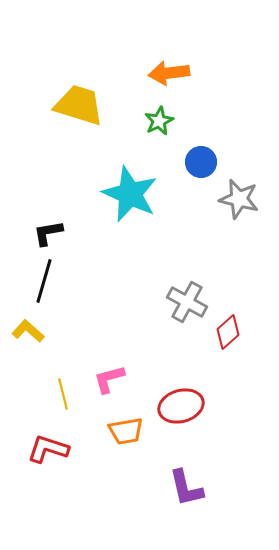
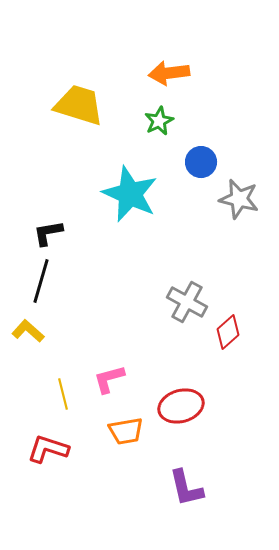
black line: moved 3 px left
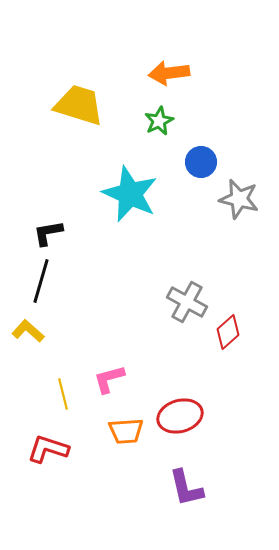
red ellipse: moved 1 px left, 10 px down
orange trapezoid: rotated 6 degrees clockwise
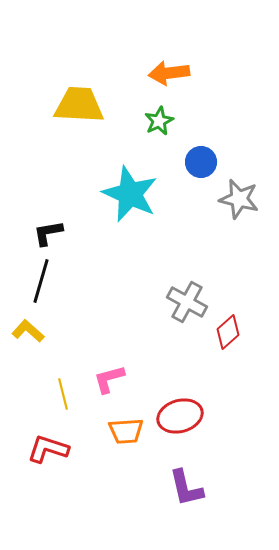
yellow trapezoid: rotated 14 degrees counterclockwise
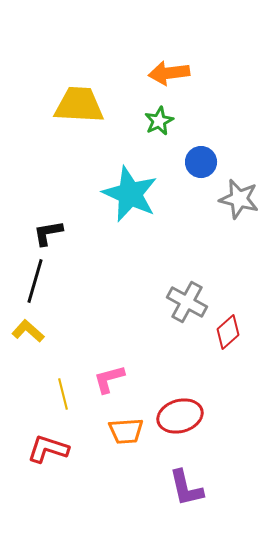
black line: moved 6 px left
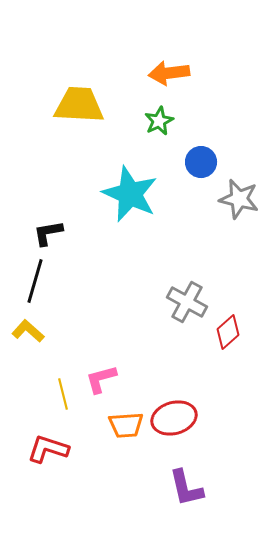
pink L-shape: moved 8 px left
red ellipse: moved 6 px left, 2 px down
orange trapezoid: moved 6 px up
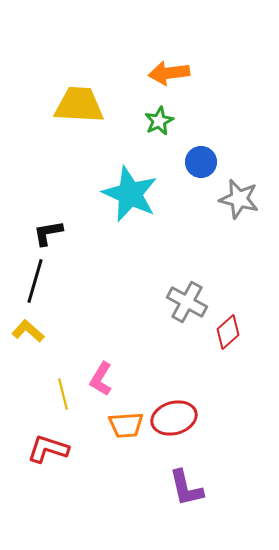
pink L-shape: rotated 44 degrees counterclockwise
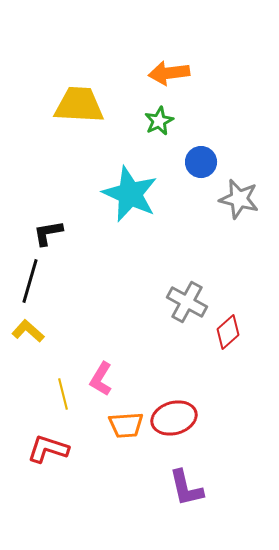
black line: moved 5 px left
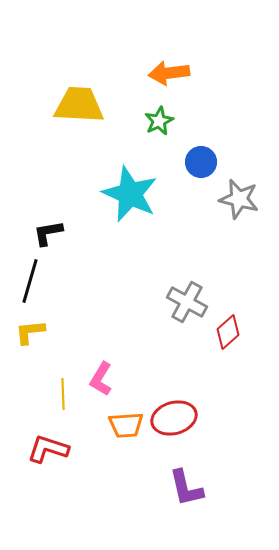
yellow L-shape: moved 2 px right, 1 px down; rotated 48 degrees counterclockwise
yellow line: rotated 12 degrees clockwise
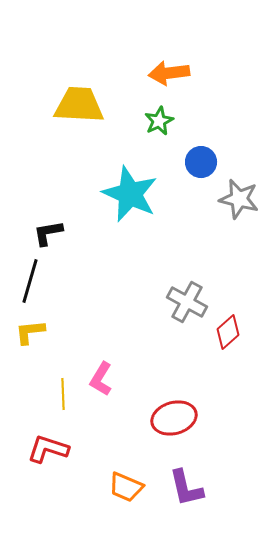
orange trapezoid: moved 62 px down; rotated 27 degrees clockwise
